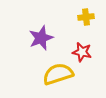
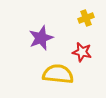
yellow cross: moved 1 px down; rotated 14 degrees counterclockwise
yellow semicircle: rotated 24 degrees clockwise
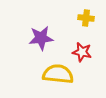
yellow cross: rotated 28 degrees clockwise
purple star: rotated 15 degrees clockwise
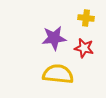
purple star: moved 13 px right
red star: moved 2 px right, 4 px up
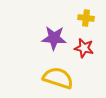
purple star: rotated 10 degrees clockwise
yellow semicircle: moved 4 px down; rotated 12 degrees clockwise
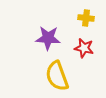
purple star: moved 6 px left
yellow semicircle: moved 1 px left, 2 px up; rotated 128 degrees counterclockwise
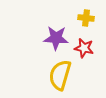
purple star: moved 8 px right
yellow semicircle: moved 3 px right, 1 px up; rotated 36 degrees clockwise
